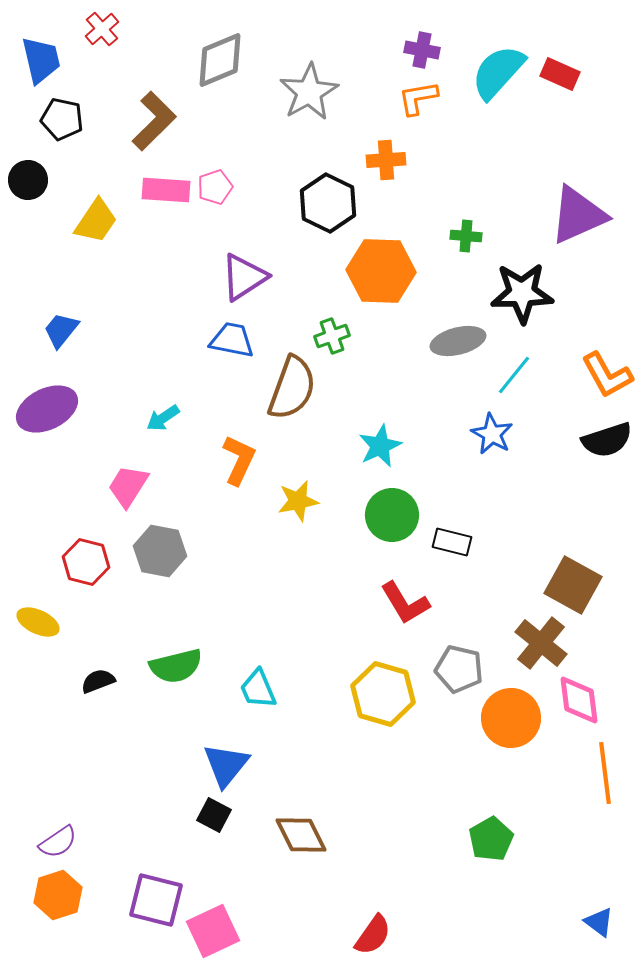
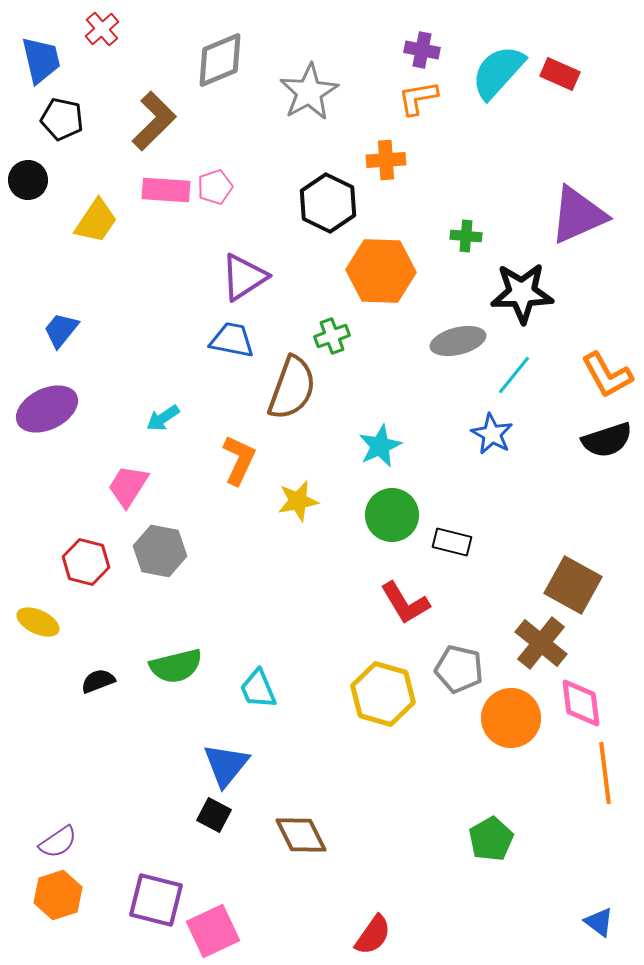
pink diamond at (579, 700): moved 2 px right, 3 px down
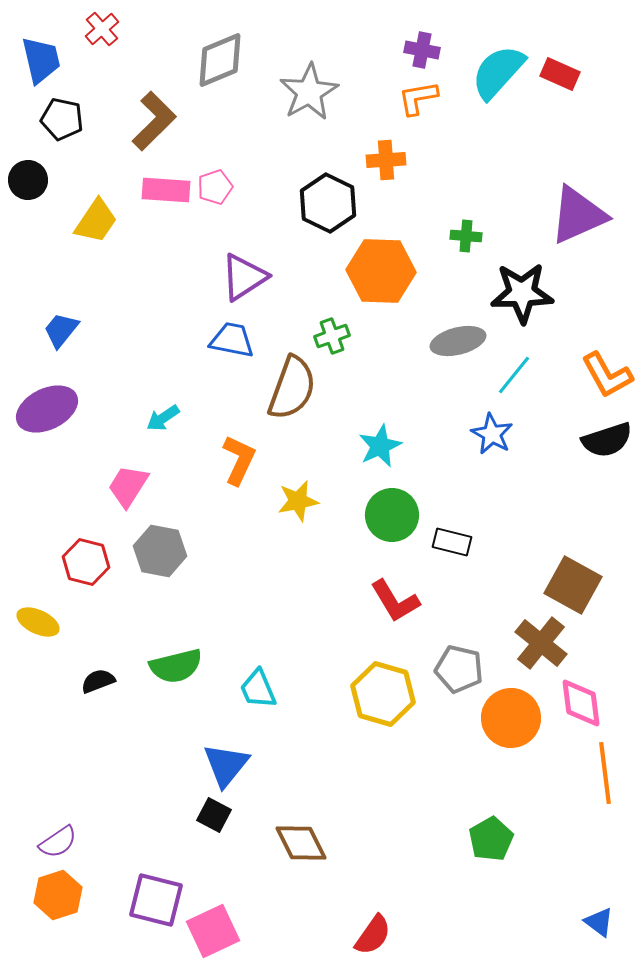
red L-shape at (405, 603): moved 10 px left, 2 px up
brown diamond at (301, 835): moved 8 px down
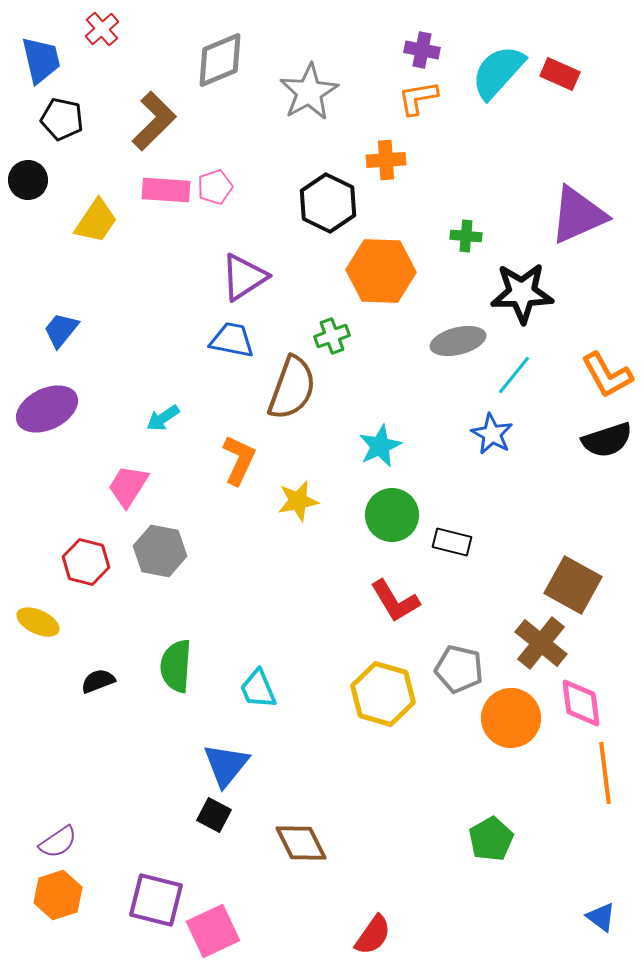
green semicircle at (176, 666): rotated 108 degrees clockwise
blue triangle at (599, 922): moved 2 px right, 5 px up
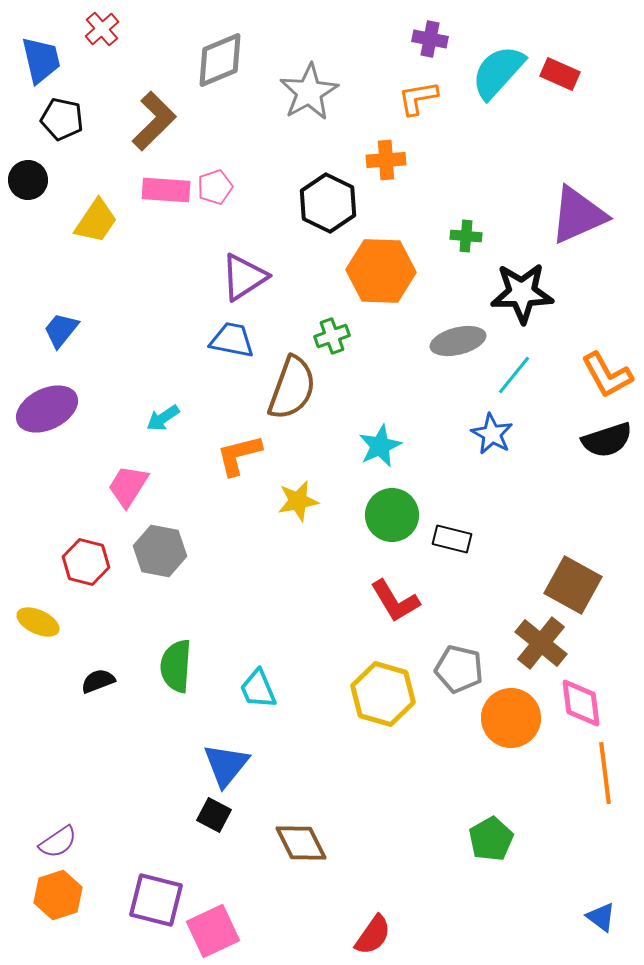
purple cross at (422, 50): moved 8 px right, 11 px up
orange L-shape at (239, 460): moved 5 px up; rotated 129 degrees counterclockwise
black rectangle at (452, 542): moved 3 px up
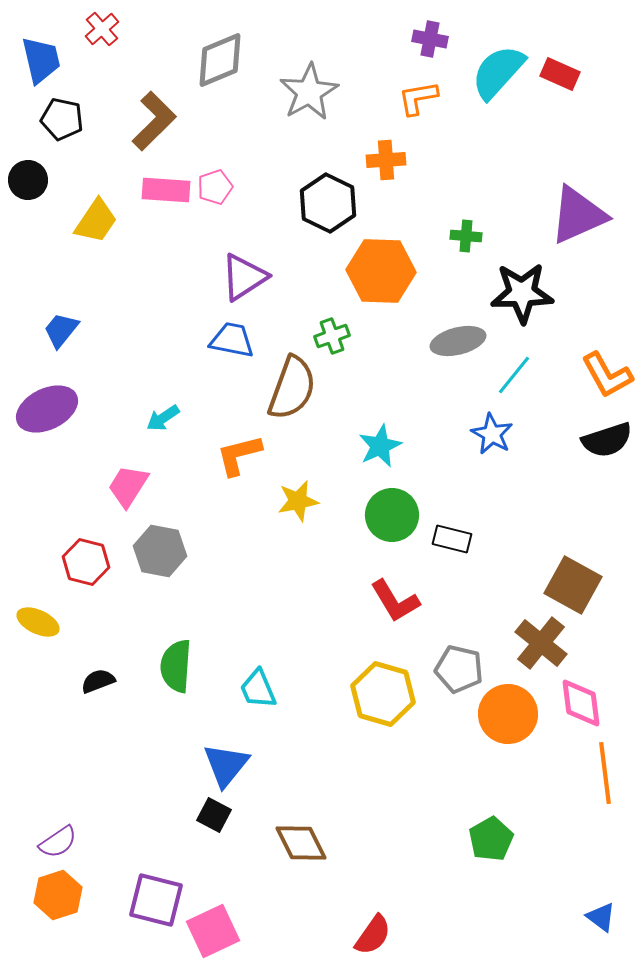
orange circle at (511, 718): moved 3 px left, 4 px up
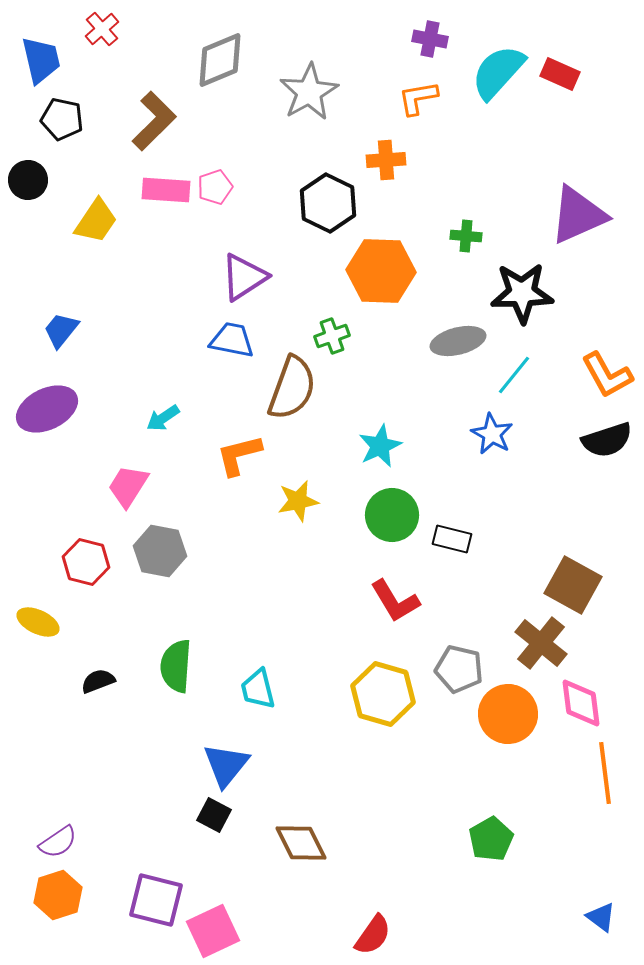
cyan trapezoid at (258, 689): rotated 9 degrees clockwise
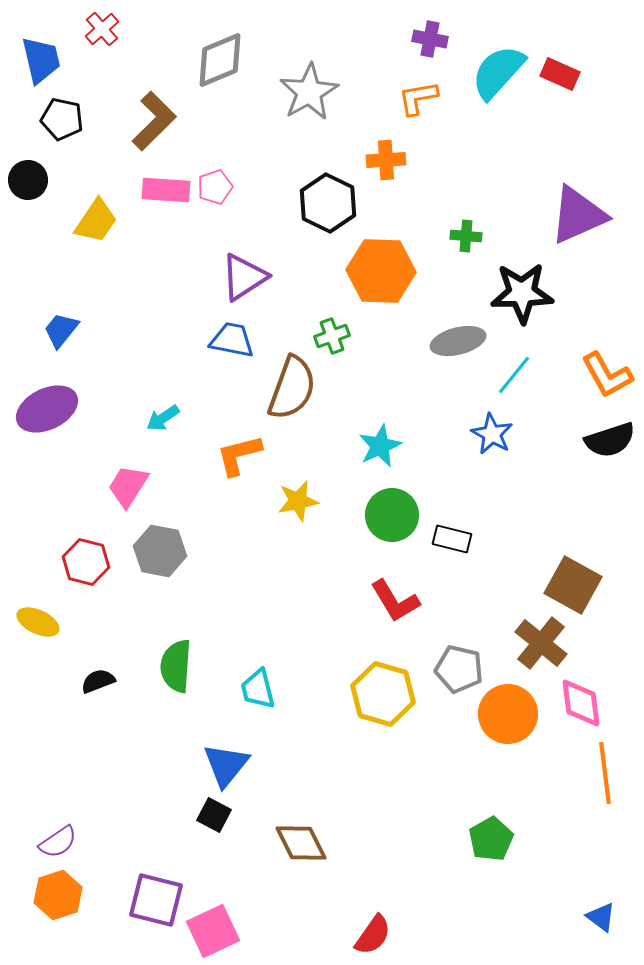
black semicircle at (607, 440): moved 3 px right
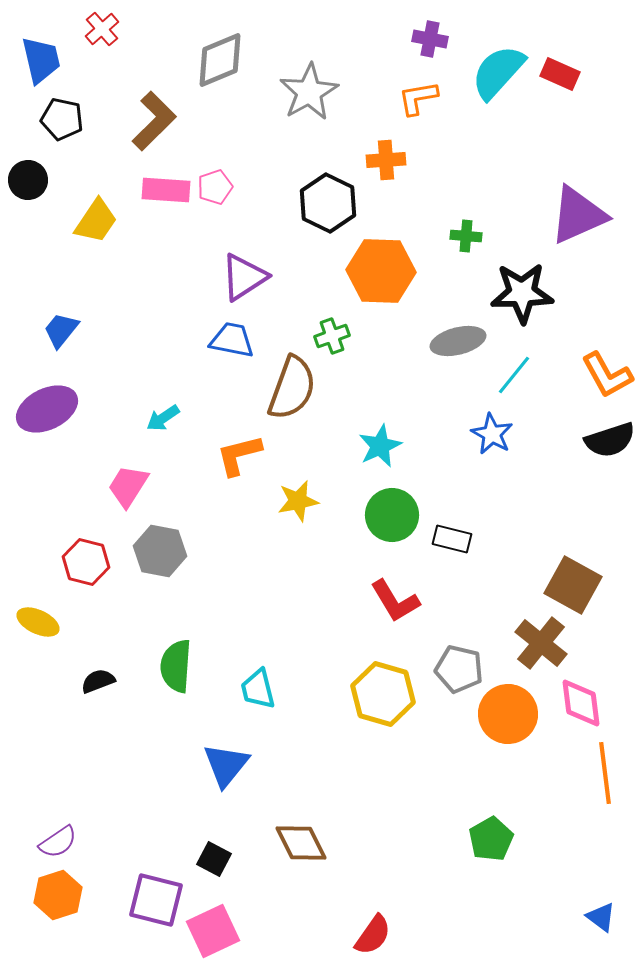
black square at (214, 815): moved 44 px down
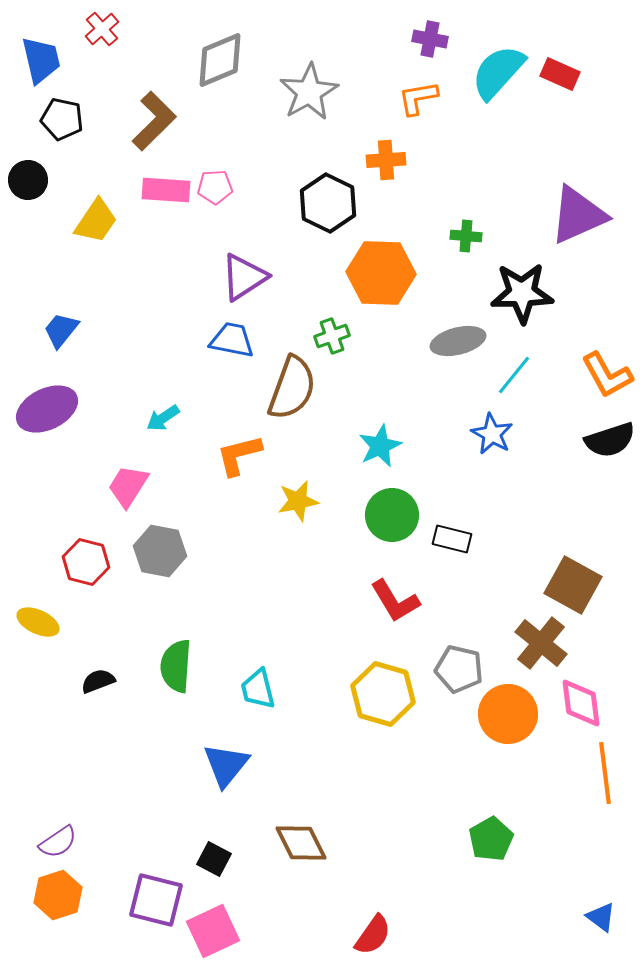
pink pentagon at (215, 187): rotated 16 degrees clockwise
orange hexagon at (381, 271): moved 2 px down
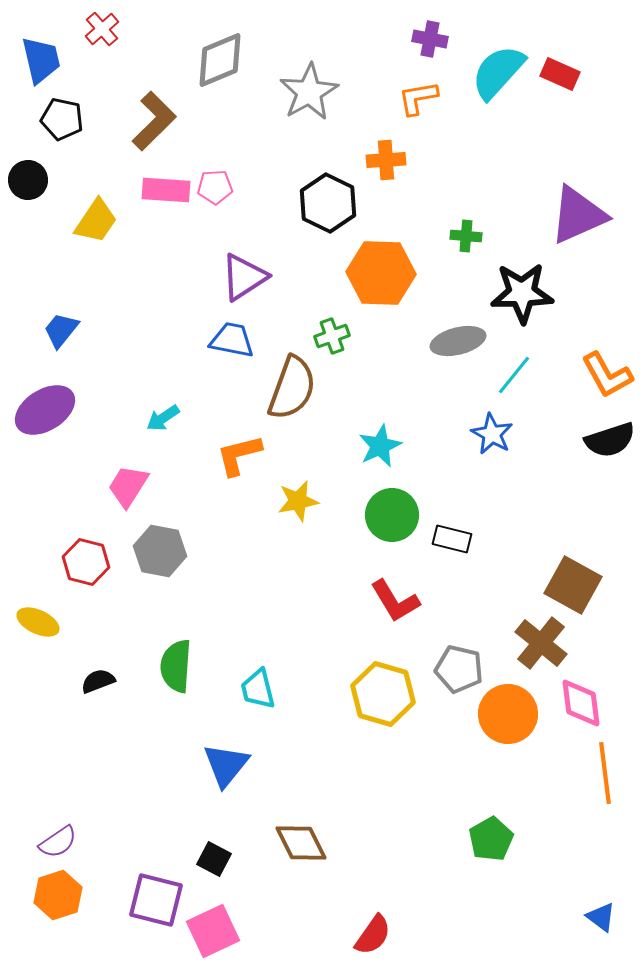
purple ellipse at (47, 409): moved 2 px left, 1 px down; rotated 6 degrees counterclockwise
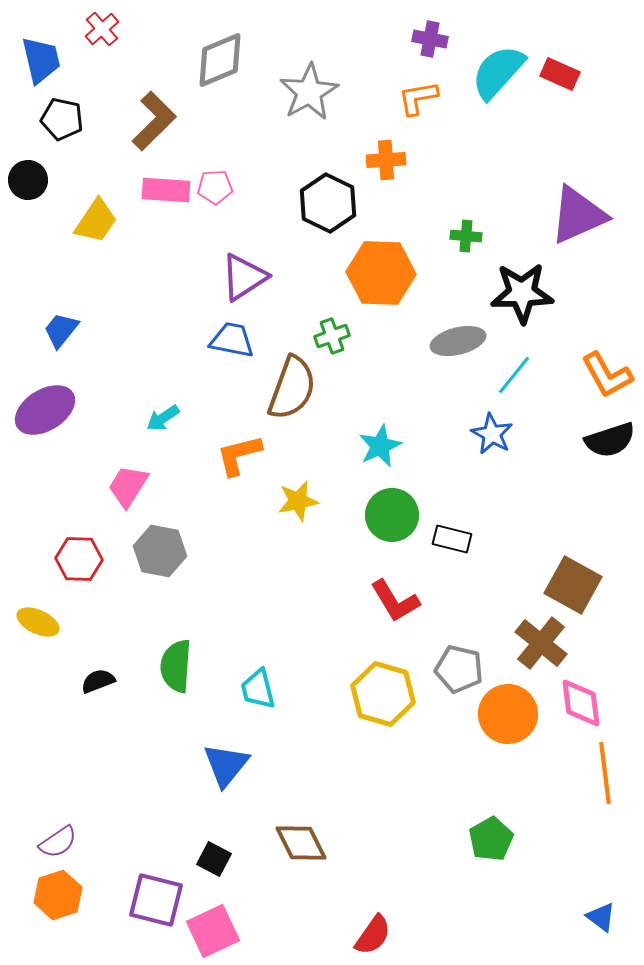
red hexagon at (86, 562): moved 7 px left, 3 px up; rotated 12 degrees counterclockwise
